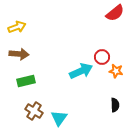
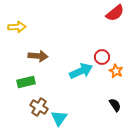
yellow arrow: rotated 18 degrees clockwise
brown arrow: moved 19 px right, 2 px down
orange star: rotated 16 degrees clockwise
green rectangle: moved 1 px down
black semicircle: rotated 32 degrees counterclockwise
brown cross: moved 5 px right, 4 px up
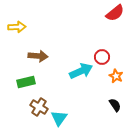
orange star: moved 5 px down
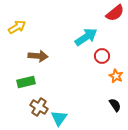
yellow arrow: rotated 30 degrees counterclockwise
red circle: moved 1 px up
cyan arrow: moved 5 px right, 34 px up; rotated 10 degrees counterclockwise
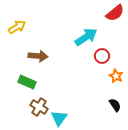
green rectangle: moved 1 px right; rotated 36 degrees clockwise
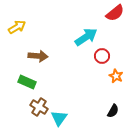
black semicircle: moved 2 px left, 6 px down; rotated 64 degrees clockwise
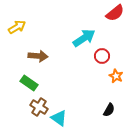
cyan arrow: moved 2 px left, 1 px down
green rectangle: moved 2 px right, 1 px down; rotated 12 degrees clockwise
black semicircle: moved 4 px left, 1 px up
cyan triangle: rotated 30 degrees counterclockwise
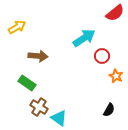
green rectangle: moved 2 px left
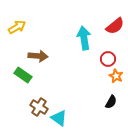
red semicircle: moved 13 px down
cyan arrow: rotated 65 degrees counterclockwise
red circle: moved 6 px right, 3 px down
green rectangle: moved 4 px left, 8 px up
black semicircle: moved 2 px right, 8 px up
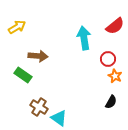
orange star: moved 1 px left
